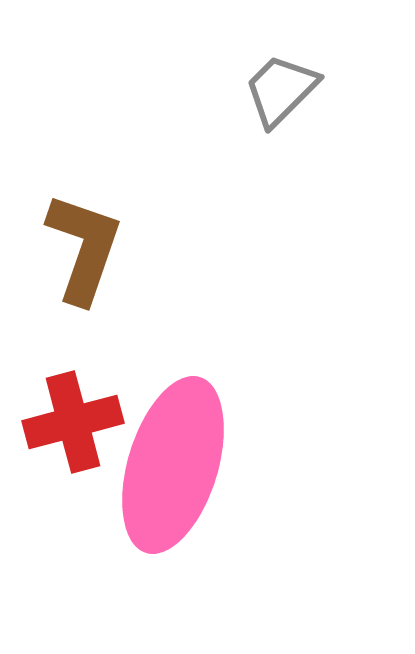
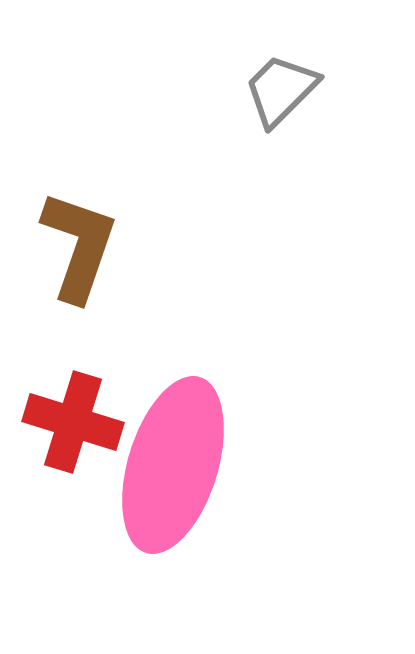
brown L-shape: moved 5 px left, 2 px up
red cross: rotated 32 degrees clockwise
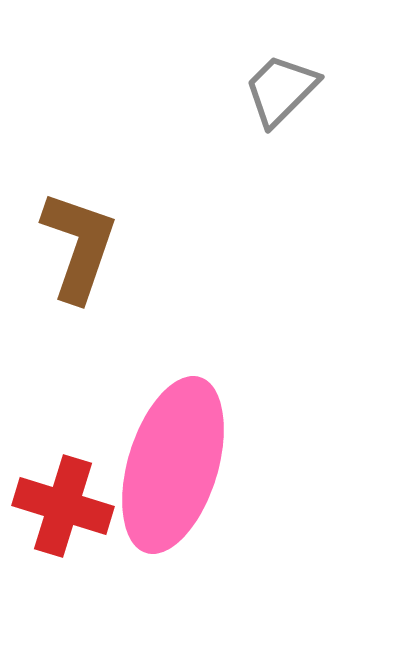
red cross: moved 10 px left, 84 px down
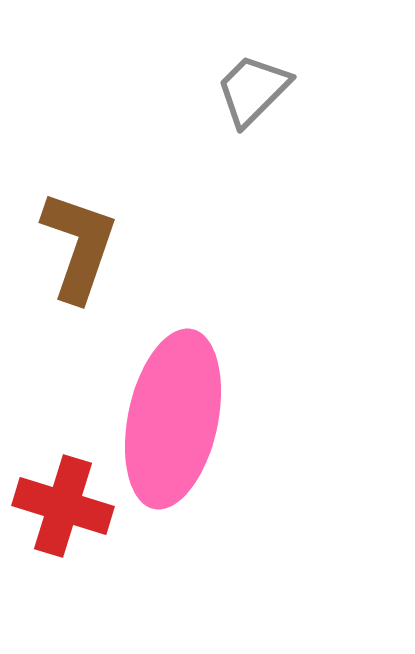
gray trapezoid: moved 28 px left
pink ellipse: moved 46 px up; rotated 5 degrees counterclockwise
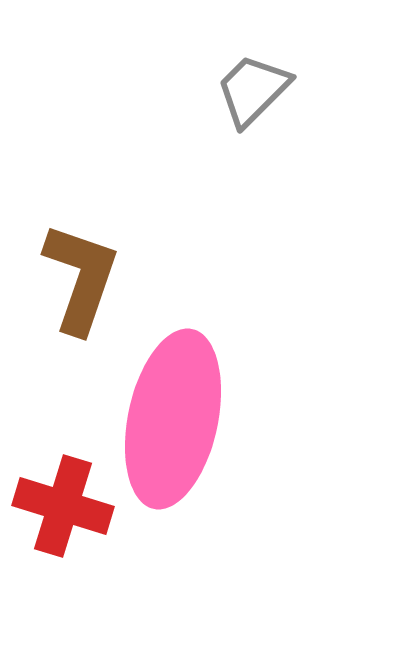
brown L-shape: moved 2 px right, 32 px down
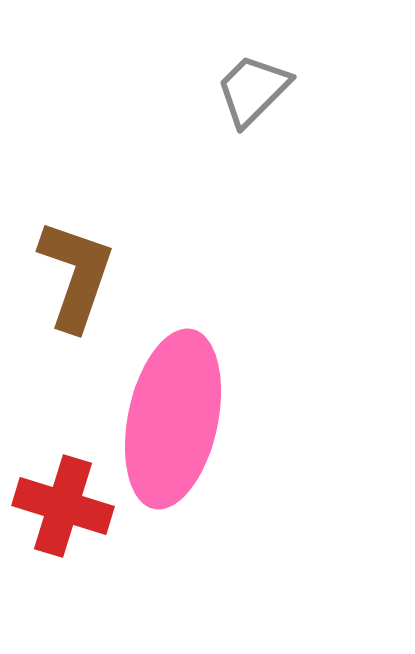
brown L-shape: moved 5 px left, 3 px up
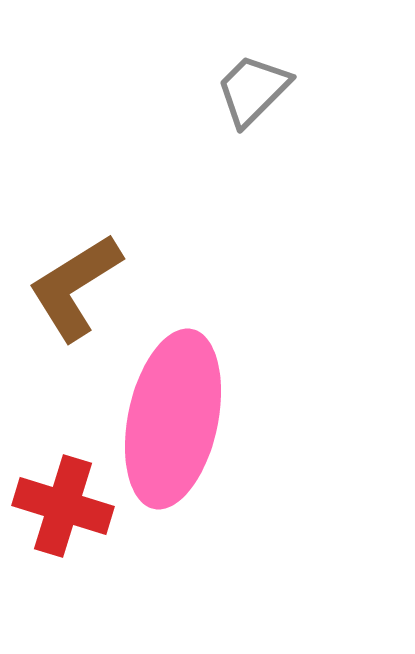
brown L-shape: moved 1 px left, 12 px down; rotated 141 degrees counterclockwise
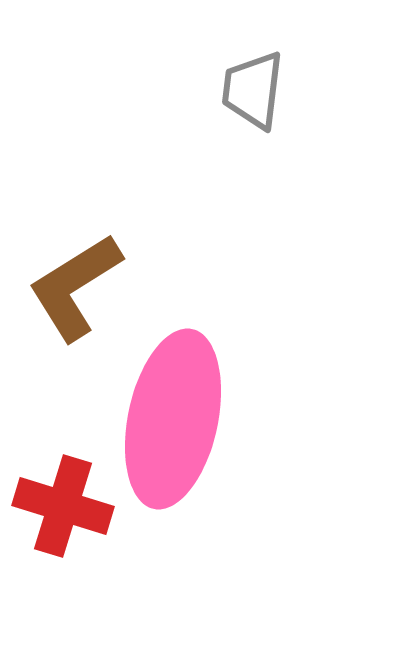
gray trapezoid: rotated 38 degrees counterclockwise
